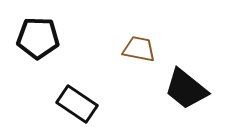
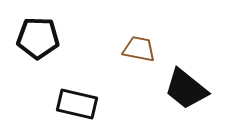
black rectangle: rotated 21 degrees counterclockwise
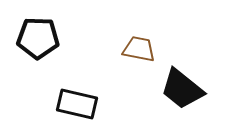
black trapezoid: moved 4 px left
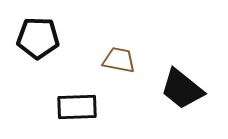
brown trapezoid: moved 20 px left, 11 px down
black rectangle: moved 3 px down; rotated 15 degrees counterclockwise
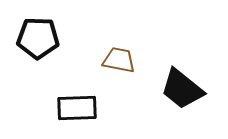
black rectangle: moved 1 px down
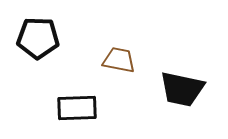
black trapezoid: rotated 27 degrees counterclockwise
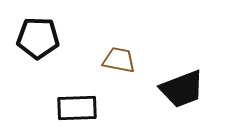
black trapezoid: rotated 33 degrees counterclockwise
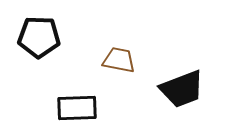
black pentagon: moved 1 px right, 1 px up
